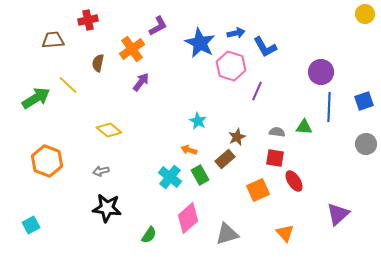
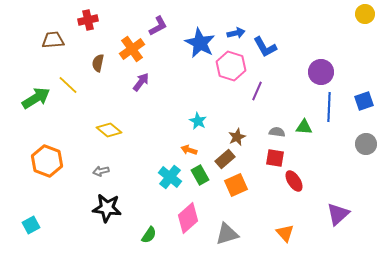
orange square: moved 22 px left, 5 px up
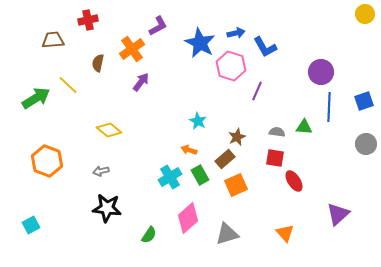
cyan cross: rotated 20 degrees clockwise
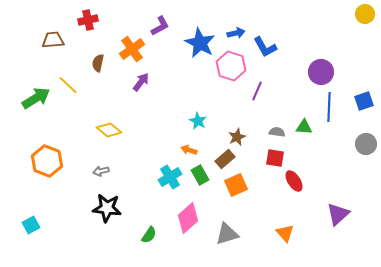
purple L-shape: moved 2 px right
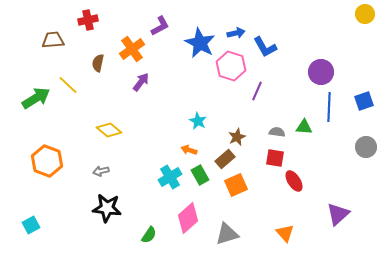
gray circle: moved 3 px down
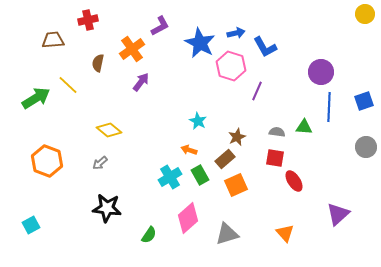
gray arrow: moved 1 px left, 8 px up; rotated 28 degrees counterclockwise
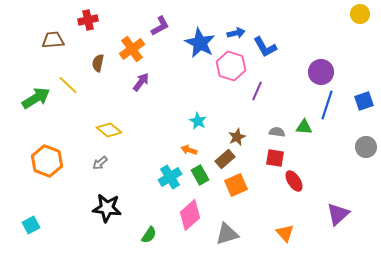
yellow circle: moved 5 px left
blue line: moved 2 px left, 2 px up; rotated 16 degrees clockwise
pink diamond: moved 2 px right, 3 px up
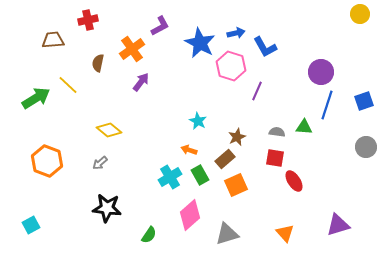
purple triangle: moved 11 px down; rotated 25 degrees clockwise
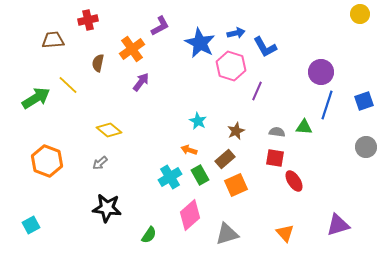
brown star: moved 1 px left, 6 px up
